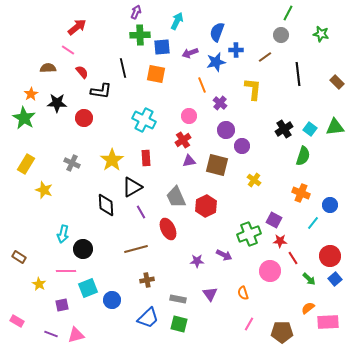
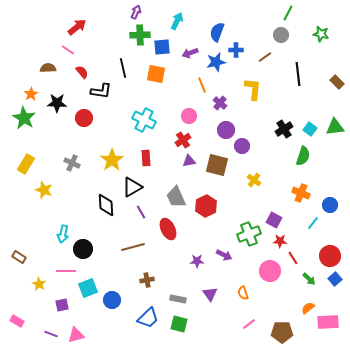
brown line at (136, 249): moved 3 px left, 2 px up
pink line at (249, 324): rotated 24 degrees clockwise
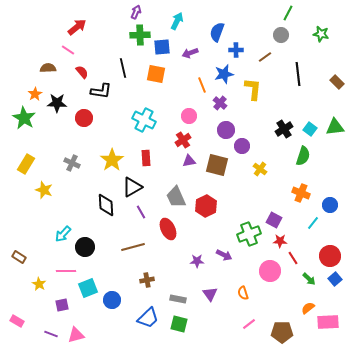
blue star at (216, 62): moved 8 px right, 12 px down
orange star at (31, 94): moved 4 px right
yellow cross at (254, 180): moved 6 px right, 11 px up
cyan arrow at (63, 234): rotated 30 degrees clockwise
black circle at (83, 249): moved 2 px right, 2 px up
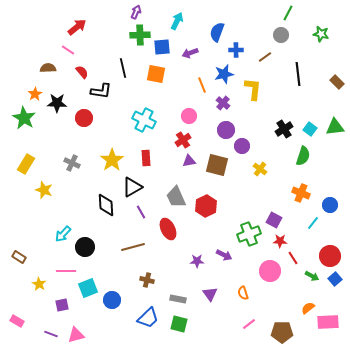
purple cross at (220, 103): moved 3 px right
green arrow at (309, 279): moved 3 px right, 3 px up; rotated 16 degrees counterclockwise
brown cross at (147, 280): rotated 24 degrees clockwise
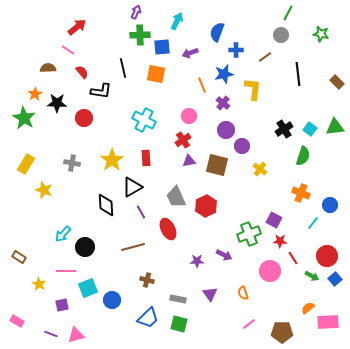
gray cross at (72, 163): rotated 14 degrees counterclockwise
red circle at (330, 256): moved 3 px left
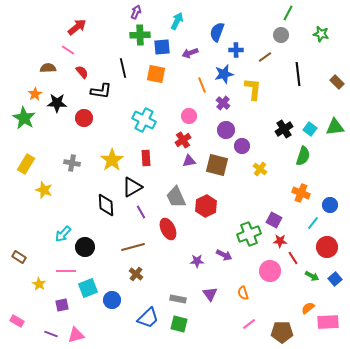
red circle at (327, 256): moved 9 px up
brown cross at (147, 280): moved 11 px left, 6 px up; rotated 24 degrees clockwise
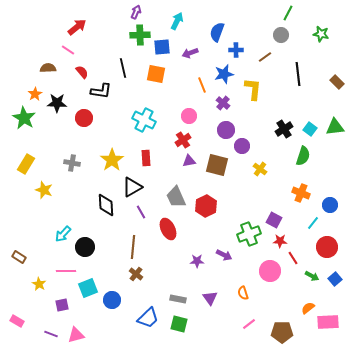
brown line at (133, 247): rotated 70 degrees counterclockwise
purple triangle at (210, 294): moved 4 px down
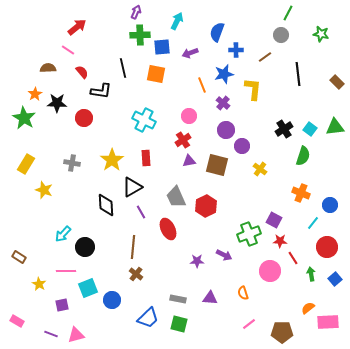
green arrow at (312, 276): moved 1 px left, 2 px up; rotated 128 degrees counterclockwise
purple triangle at (210, 298): rotated 49 degrees counterclockwise
